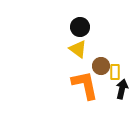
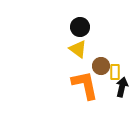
black arrow: moved 2 px up
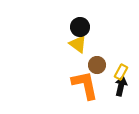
yellow triangle: moved 5 px up
brown circle: moved 4 px left, 1 px up
yellow rectangle: moved 6 px right; rotated 28 degrees clockwise
black arrow: moved 1 px left, 1 px up
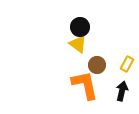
yellow rectangle: moved 6 px right, 8 px up
black arrow: moved 1 px right, 5 px down
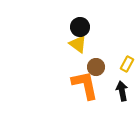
brown circle: moved 1 px left, 2 px down
black arrow: rotated 24 degrees counterclockwise
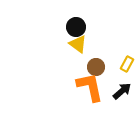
black circle: moved 4 px left
orange L-shape: moved 5 px right, 2 px down
black arrow: rotated 60 degrees clockwise
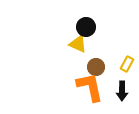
black circle: moved 10 px right
yellow triangle: rotated 12 degrees counterclockwise
black arrow: rotated 132 degrees clockwise
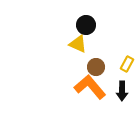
black circle: moved 2 px up
orange L-shape: rotated 28 degrees counterclockwise
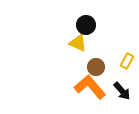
yellow triangle: moved 1 px up
yellow rectangle: moved 3 px up
black arrow: rotated 42 degrees counterclockwise
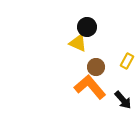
black circle: moved 1 px right, 2 px down
black arrow: moved 1 px right, 9 px down
